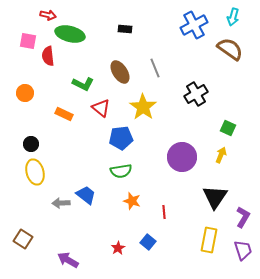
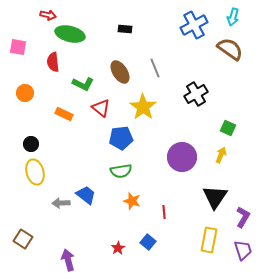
pink square: moved 10 px left, 6 px down
red semicircle: moved 5 px right, 6 px down
purple arrow: rotated 45 degrees clockwise
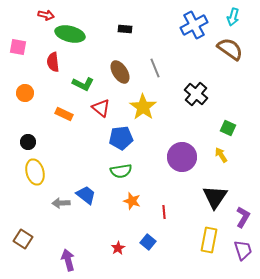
red arrow: moved 2 px left
black cross: rotated 20 degrees counterclockwise
black circle: moved 3 px left, 2 px up
yellow arrow: rotated 56 degrees counterclockwise
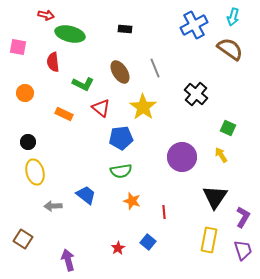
gray arrow: moved 8 px left, 3 px down
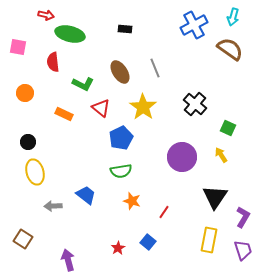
black cross: moved 1 px left, 10 px down
blue pentagon: rotated 20 degrees counterclockwise
red line: rotated 40 degrees clockwise
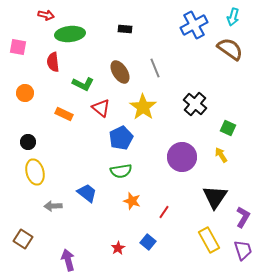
green ellipse: rotated 20 degrees counterclockwise
blue trapezoid: moved 1 px right, 2 px up
yellow rectangle: rotated 40 degrees counterclockwise
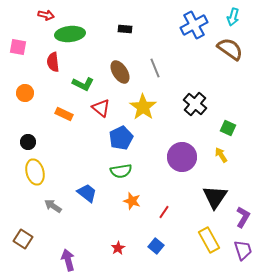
gray arrow: rotated 36 degrees clockwise
blue square: moved 8 px right, 4 px down
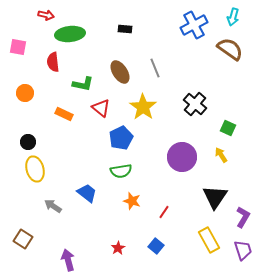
green L-shape: rotated 15 degrees counterclockwise
yellow ellipse: moved 3 px up
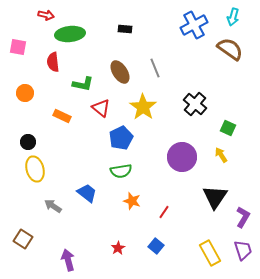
orange rectangle: moved 2 px left, 2 px down
yellow rectangle: moved 1 px right, 13 px down
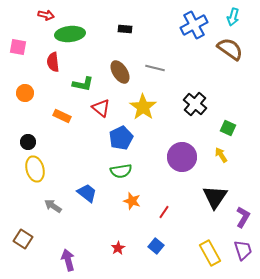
gray line: rotated 54 degrees counterclockwise
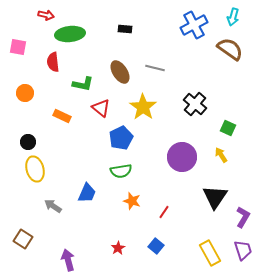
blue trapezoid: rotated 75 degrees clockwise
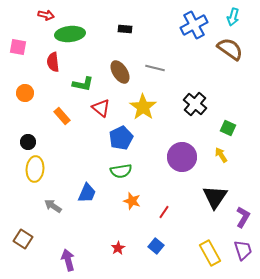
orange rectangle: rotated 24 degrees clockwise
yellow ellipse: rotated 20 degrees clockwise
